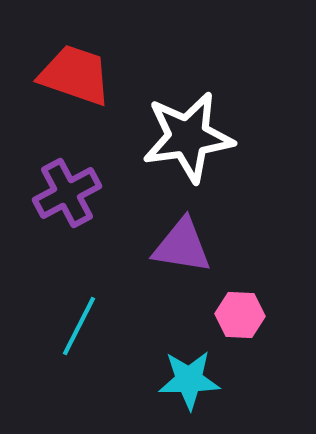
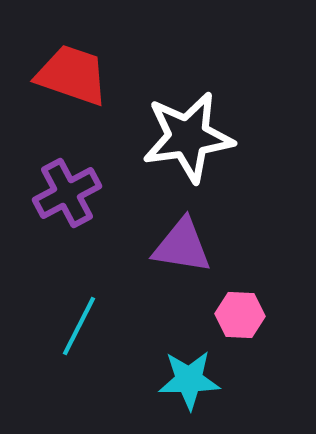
red trapezoid: moved 3 px left
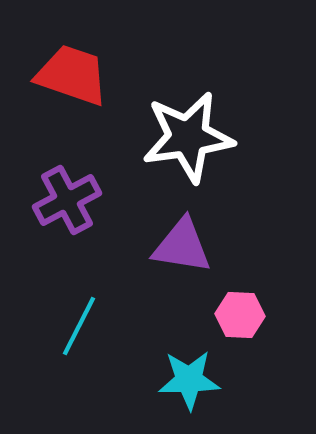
purple cross: moved 7 px down
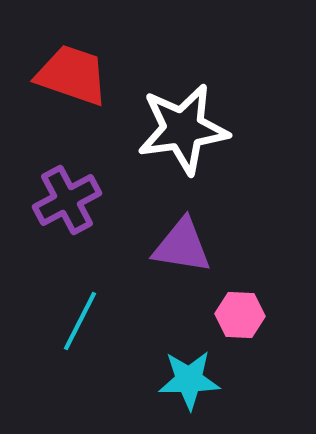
white star: moved 5 px left, 8 px up
cyan line: moved 1 px right, 5 px up
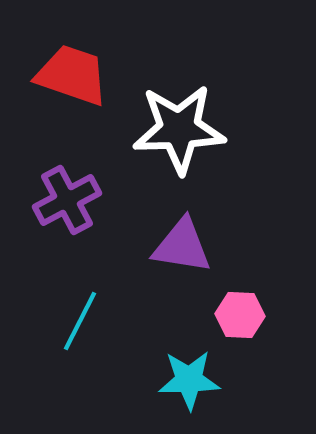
white star: moved 4 px left; rotated 6 degrees clockwise
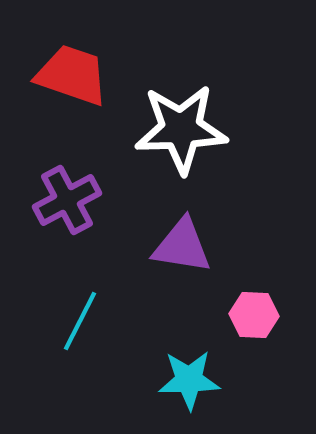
white star: moved 2 px right
pink hexagon: moved 14 px right
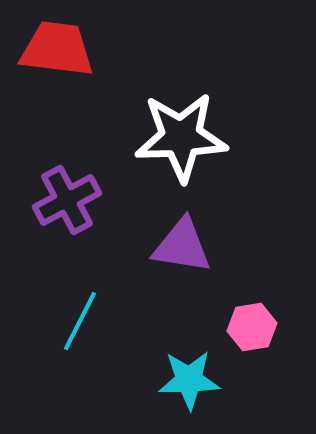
red trapezoid: moved 15 px left, 26 px up; rotated 12 degrees counterclockwise
white star: moved 8 px down
pink hexagon: moved 2 px left, 12 px down; rotated 12 degrees counterclockwise
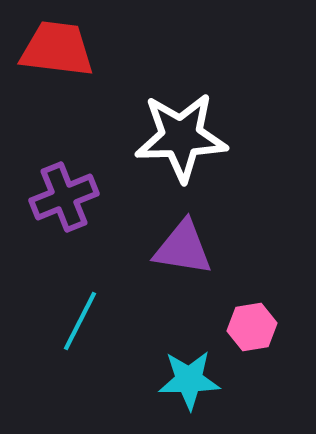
purple cross: moved 3 px left, 3 px up; rotated 6 degrees clockwise
purple triangle: moved 1 px right, 2 px down
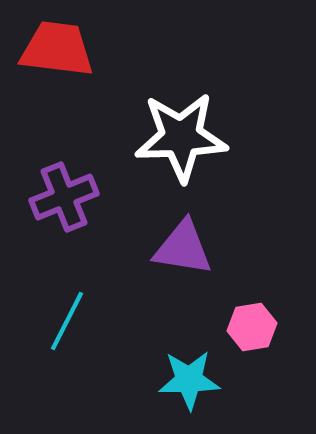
cyan line: moved 13 px left
